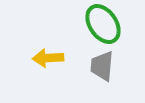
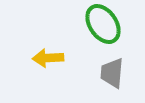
gray trapezoid: moved 10 px right, 7 px down
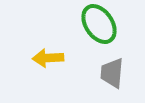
green ellipse: moved 4 px left
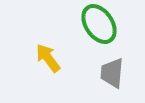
yellow arrow: rotated 56 degrees clockwise
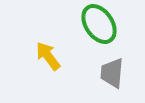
yellow arrow: moved 2 px up
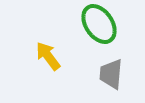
gray trapezoid: moved 1 px left, 1 px down
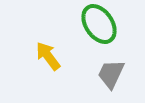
gray trapezoid: rotated 20 degrees clockwise
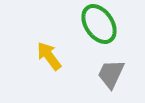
yellow arrow: moved 1 px right
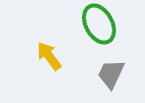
green ellipse: rotated 6 degrees clockwise
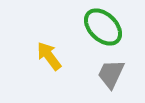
green ellipse: moved 4 px right, 3 px down; rotated 18 degrees counterclockwise
